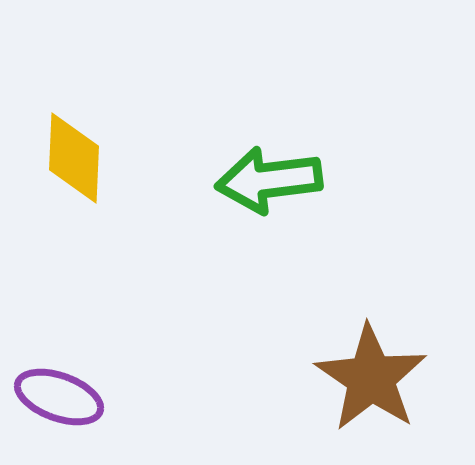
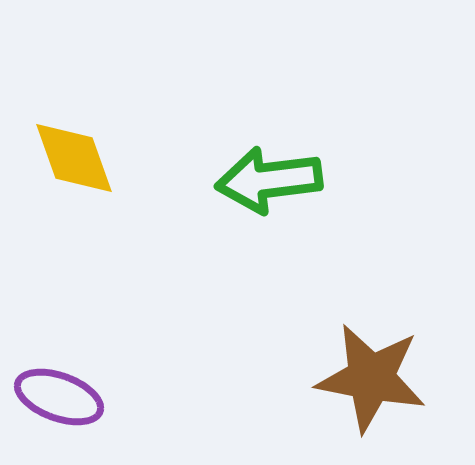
yellow diamond: rotated 22 degrees counterclockwise
brown star: rotated 23 degrees counterclockwise
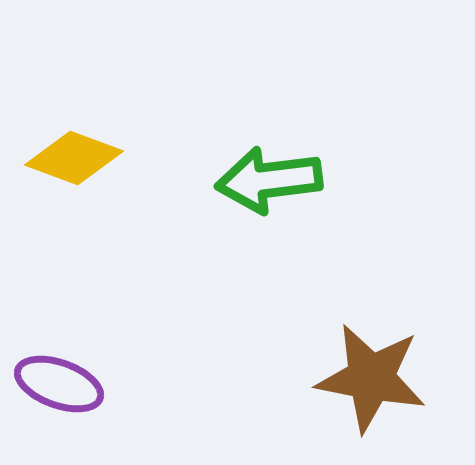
yellow diamond: rotated 50 degrees counterclockwise
purple ellipse: moved 13 px up
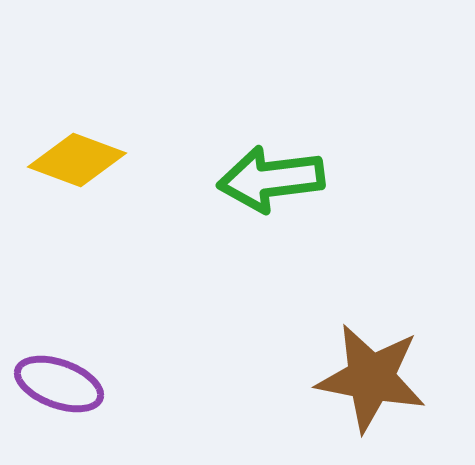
yellow diamond: moved 3 px right, 2 px down
green arrow: moved 2 px right, 1 px up
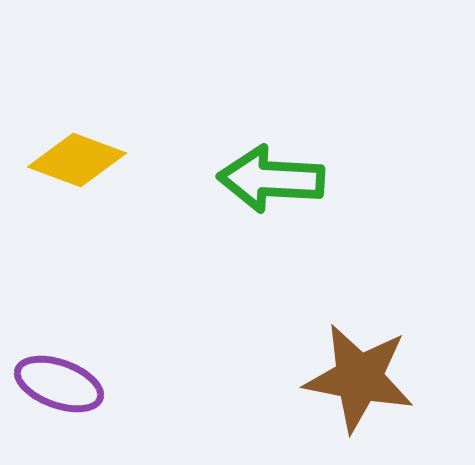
green arrow: rotated 10 degrees clockwise
brown star: moved 12 px left
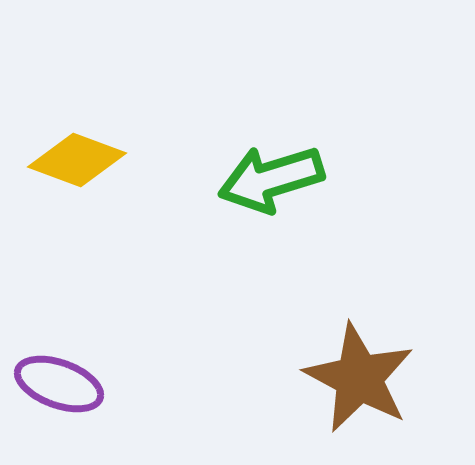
green arrow: rotated 20 degrees counterclockwise
brown star: rotated 17 degrees clockwise
